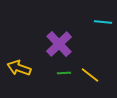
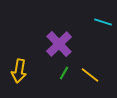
cyan line: rotated 12 degrees clockwise
yellow arrow: moved 3 px down; rotated 100 degrees counterclockwise
green line: rotated 56 degrees counterclockwise
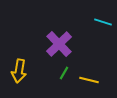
yellow line: moved 1 px left, 5 px down; rotated 24 degrees counterclockwise
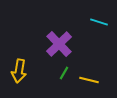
cyan line: moved 4 px left
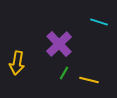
yellow arrow: moved 2 px left, 8 px up
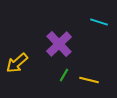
yellow arrow: rotated 40 degrees clockwise
green line: moved 2 px down
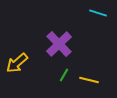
cyan line: moved 1 px left, 9 px up
